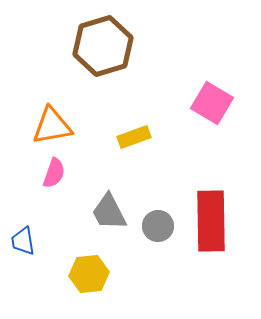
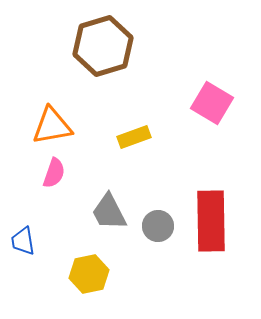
yellow hexagon: rotated 6 degrees counterclockwise
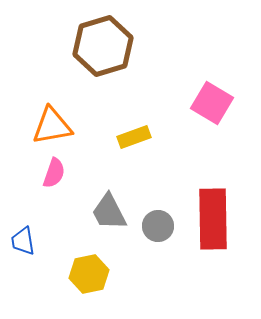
red rectangle: moved 2 px right, 2 px up
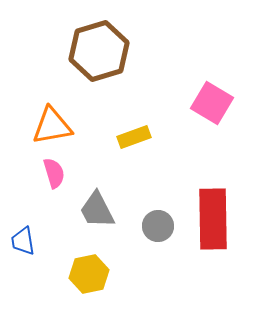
brown hexagon: moved 4 px left, 5 px down
pink semicircle: rotated 36 degrees counterclockwise
gray trapezoid: moved 12 px left, 2 px up
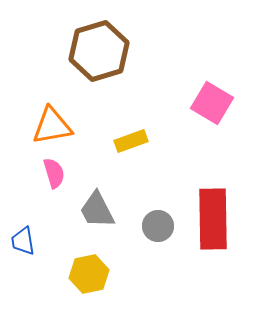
yellow rectangle: moved 3 px left, 4 px down
